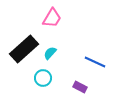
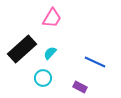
black rectangle: moved 2 px left
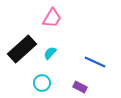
cyan circle: moved 1 px left, 5 px down
